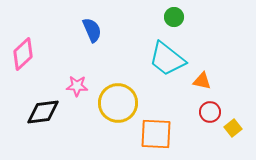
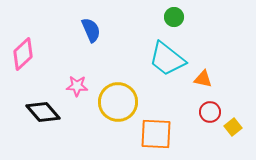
blue semicircle: moved 1 px left
orange triangle: moved 1 px right, 2 px up
yellow circle: moved 1 px up
black diamond: rotated 56 degrees clockwise
yellow square: moved 1 px up
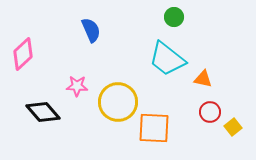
orange square: moved 2 px left, 6 px up
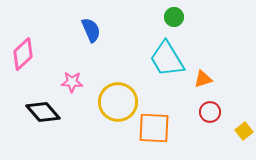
cyan trapezoid: rotated 21 degrees clockwise
orange triangle: rotated 30 degrees counterclockwise
pink star: moved 5 px left, 4 px up
yellow square: moved 11 px right, 4 px down
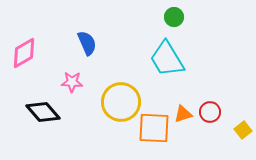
blue semicircle: moved 4 px left, 13 px down
pink diamond: moved 1 px right, 1 px up; rotated 12 degrees clockwise
orange triangle: moved 20 px left, 35 px down
yellow circle: moved 3 px right
yellow square: moved 1 px left, 1 px up
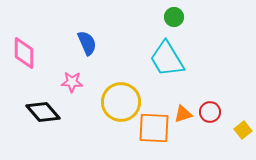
pink diamond: rotated 60 degrees counterclockwise
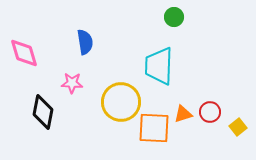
blue semicircle: moved 2 px left, 1 px up; rotated 15 degrees clockwise
pink diamond: rotated 16 degrees counterclockwise
cyan trapezoid: moved 8 px left, 7 px down; rotated 33 degrees clockwise
pink star: moved 1 px down
black diamond: rotated 52 degrees clockwise
yellow square: moved 5 px left, 3 px up
